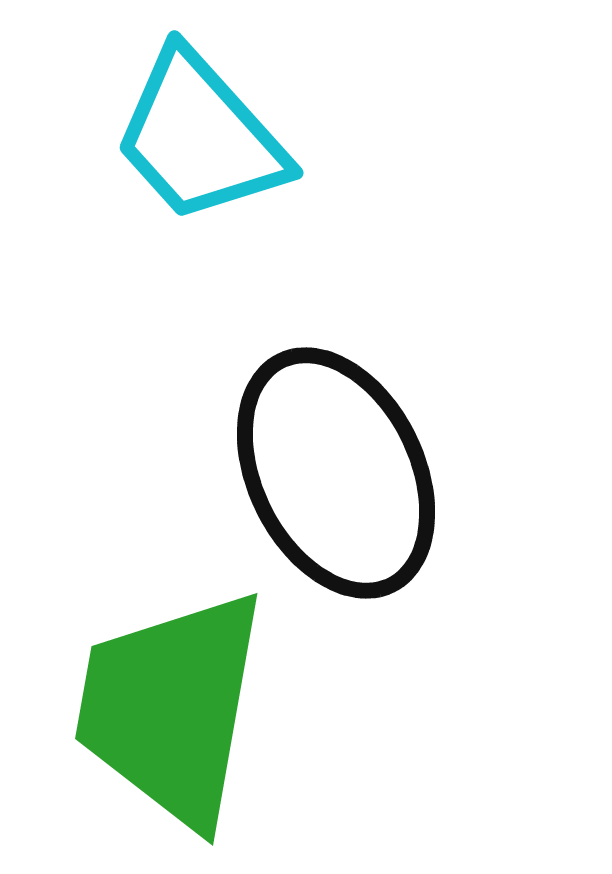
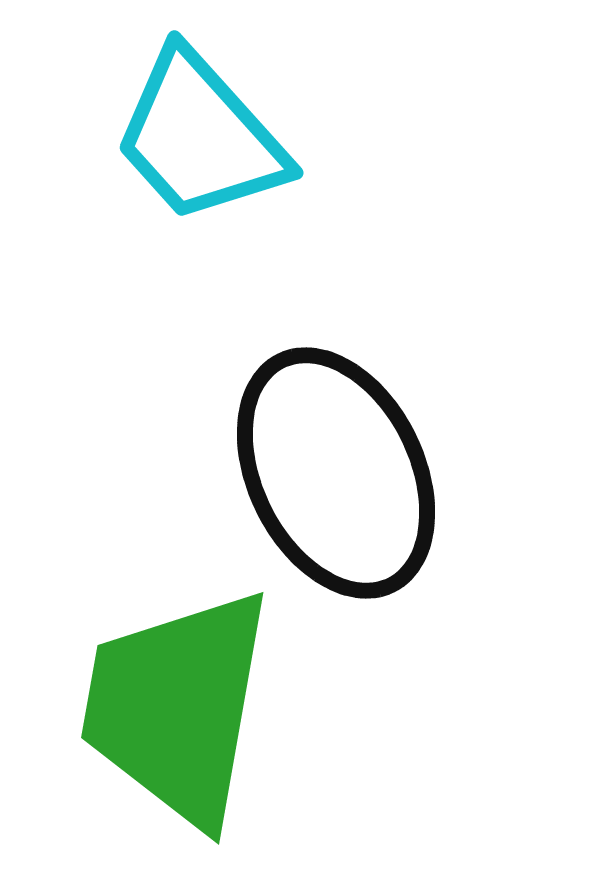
green trapezoid: moved 6 px right, 1 px up
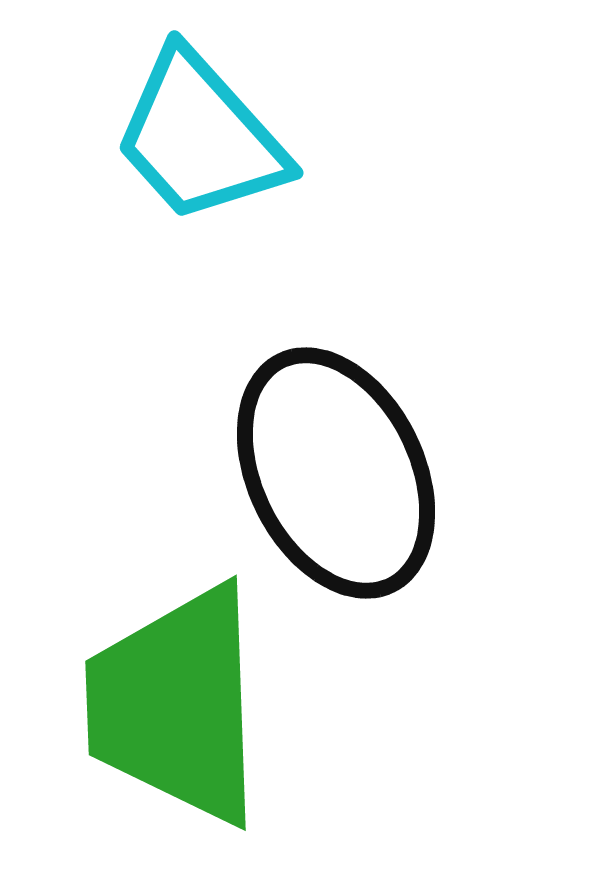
green trapezoid: moved 1 px left, 2 px up; rotated 12 degrees counterclockwise
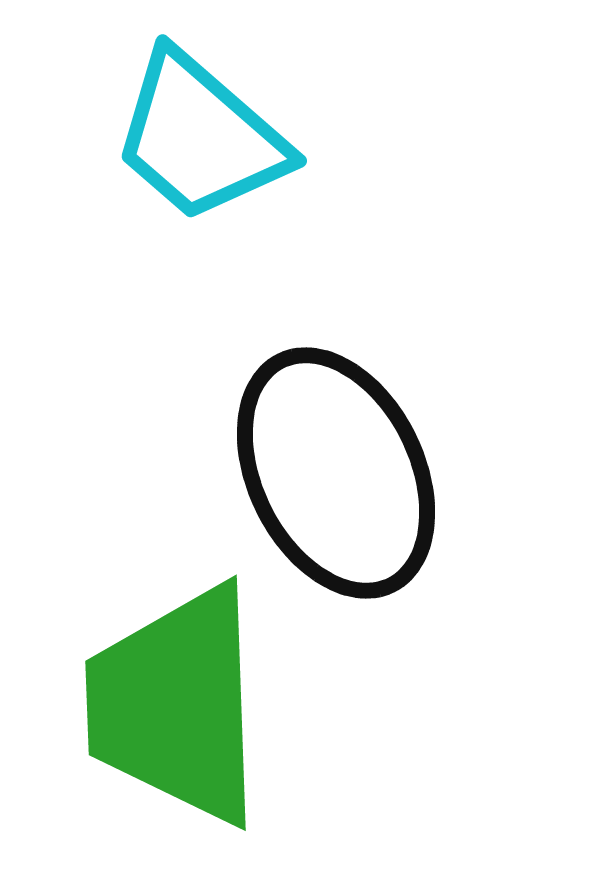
cyan trapezoid: rotated 7 degrees counterclockwise
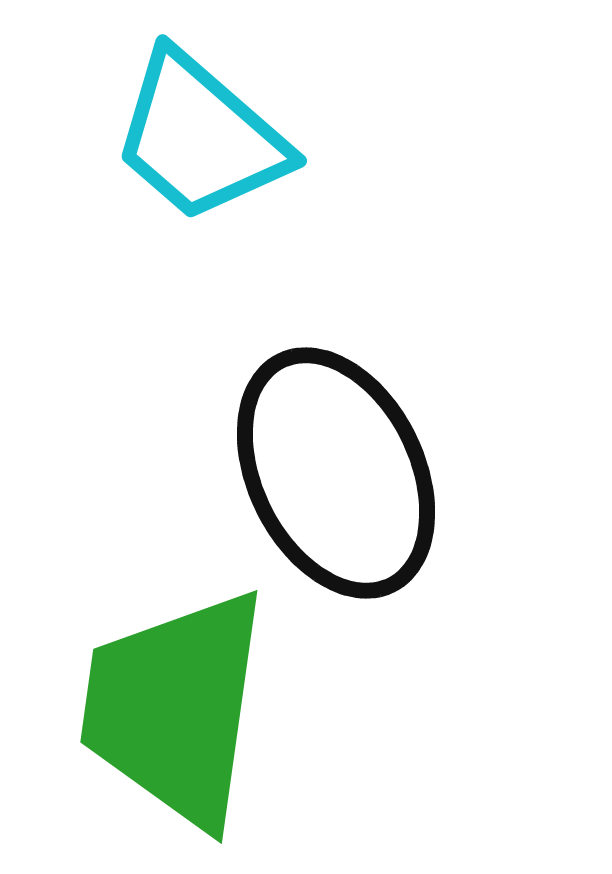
green trapezoid: moved 1 px left, 3 px down; rotated 10 degrees clockwise
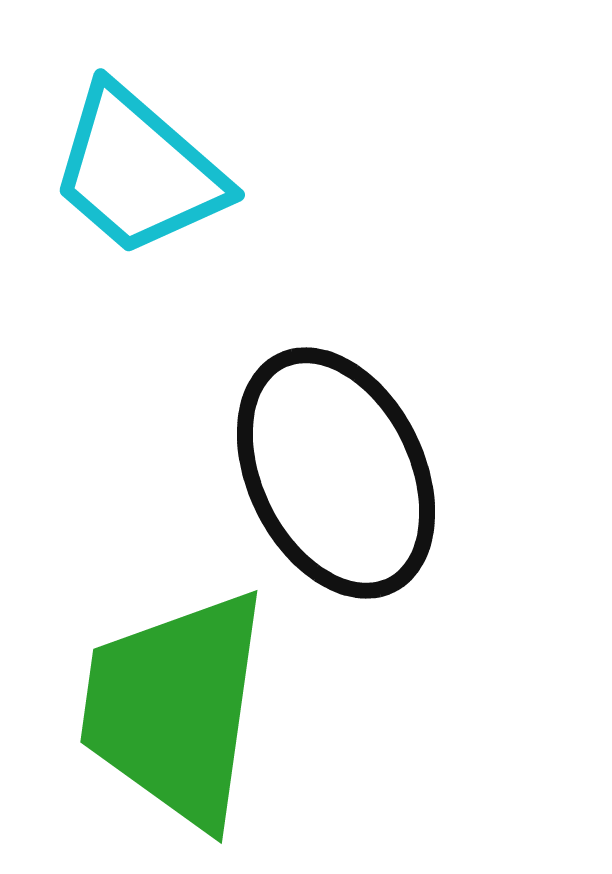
cyan trapezoid: moved 62 px left, 34 px down
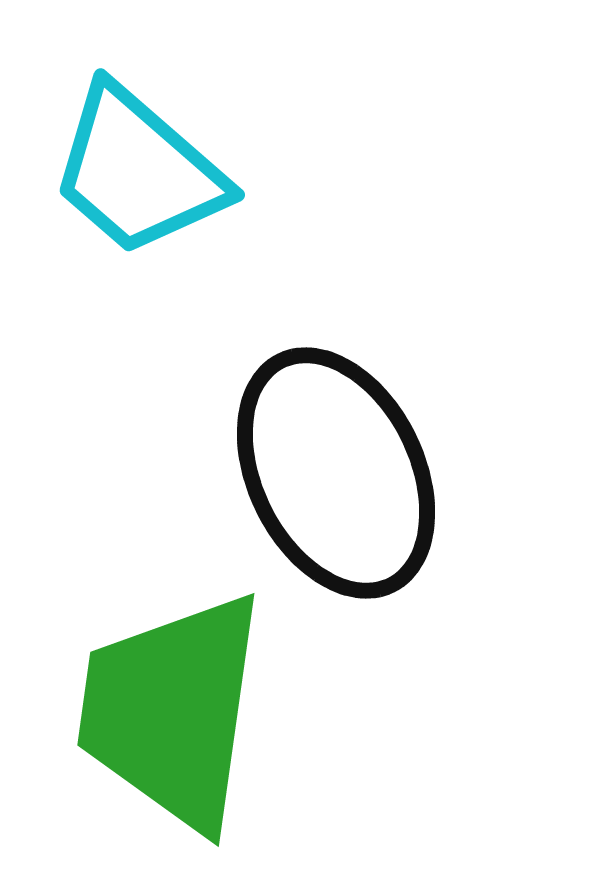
green trapezoid: moved 3 px left, 3 px down
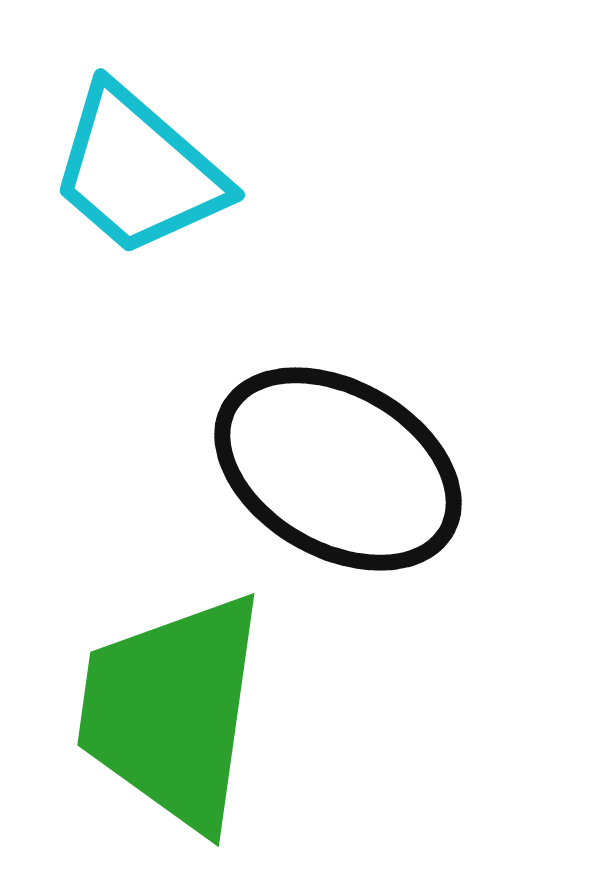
black ellipse: moved 2 px right, 4 px up; rotated 34 degrees counterclockwise
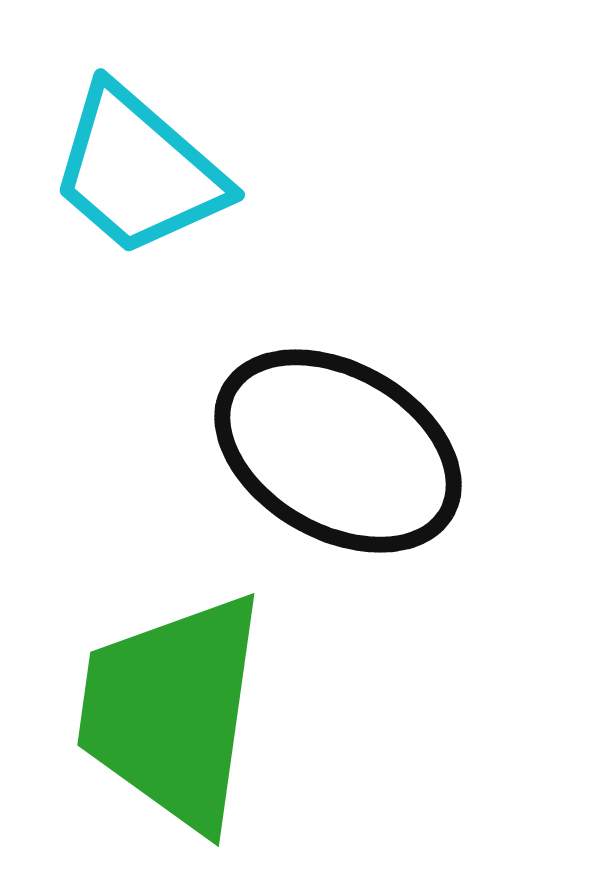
black ellipse: moved 18 px up
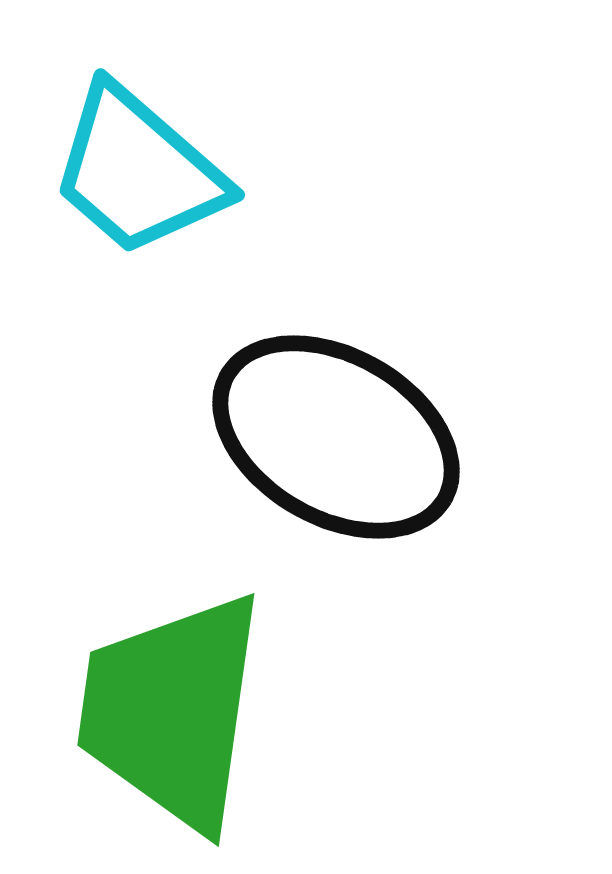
black ellipse: moved 2 px left, 14 px up
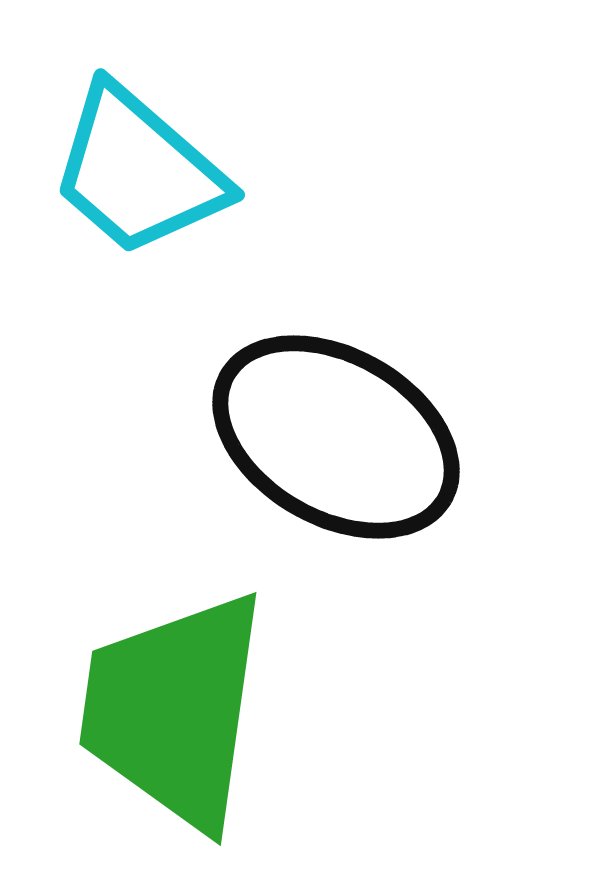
green trapezoid: moved 2 px right, 1 px up
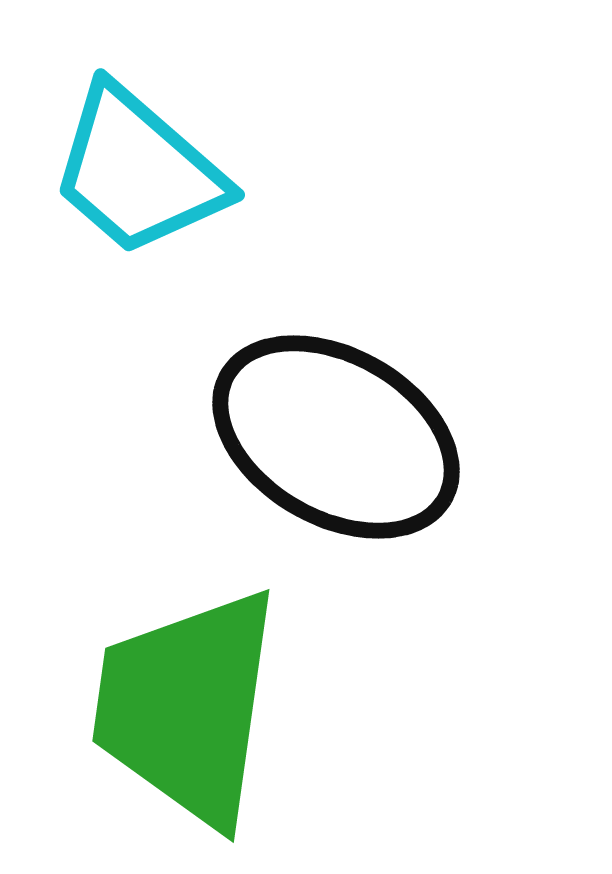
green trapezoid: moved 13 px right, 3 px up
